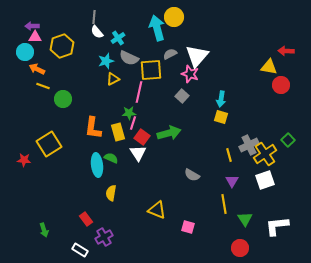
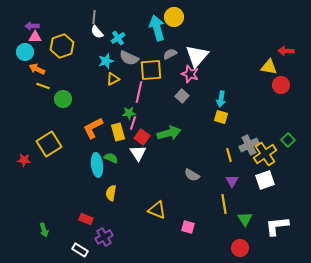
orange L-shape at (93, 128): rotated 55 degrees clockwise
red rectangle at (86, 219): rotated 32 degrees counterclockwise
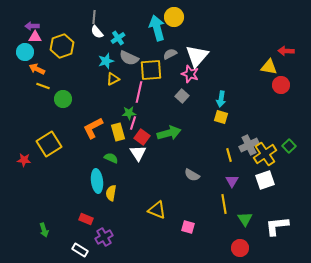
green square at (288, 140): moved 1 px right, 6 px down
cyan ellipse at (97, 165): moved 16 px down
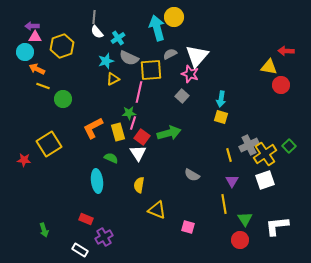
yellow semicircle at (111, 193): moved 28 px right, 8 px up
red circle at (240, 248): moved 8 px up
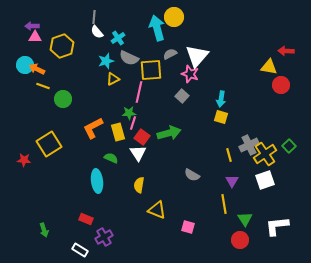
cyan circle at (25, 52): moved 13 px down
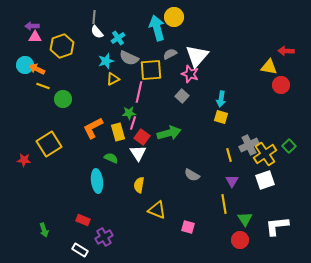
red rectangle at (86, 219): moved 3 px left, 1 px down
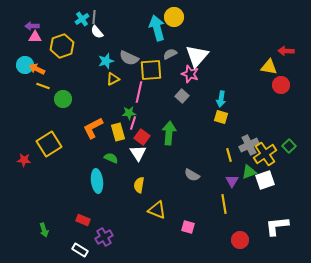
cyan cross at (118, 38): moved 36 px left, 19 px up
green arrow at (169, 133): rotated 70 degrees counterclockwise
green triangle at (245, 219): moved 4 px right, 47 px up; rotated 42 degrees clockwise
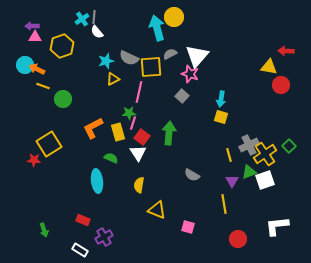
yellow square at (151, 70): moved 3 px up
red star at (24, 160): moved 10 px right
red circle at (240, 240): moved 2 px left, 1 px up
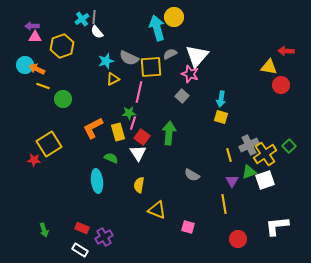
red rectangle at (83, 220): moved 1 px left, 8 px down
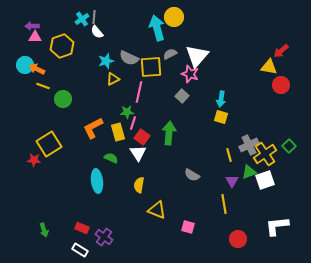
red arrow at (286, 51): moved 5 px left; rotated 42 degrees counterclockwise
green star at (129, 113): moved 2 px left, 1 px up
purple cross at (104, 237): rotated 24 degrees counterclockwise
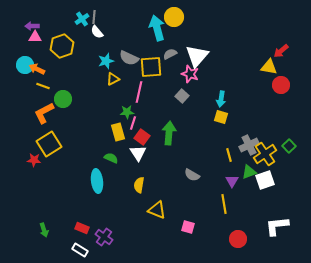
orange L-shape at (93, 128): moved 49 px left, 15 px up
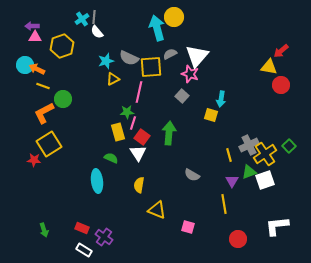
yellow square at (221, 117): moved 10 px left, 2 px up
white rectangle at (80, 250): moved 4 px right
